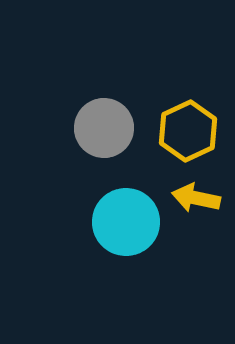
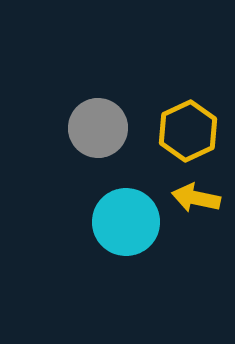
gray circle: moved 6 px left
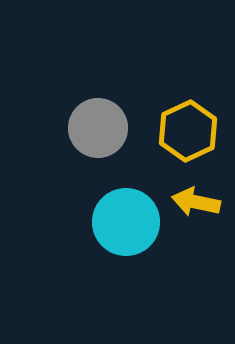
yellow arrow: moved 4 px down
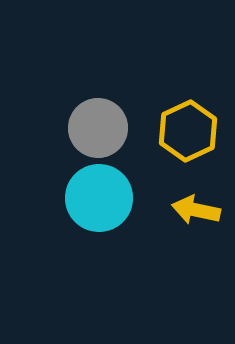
yellow arrow: moved 8 px down
cyan circle: moved 27 px left, 24 px up
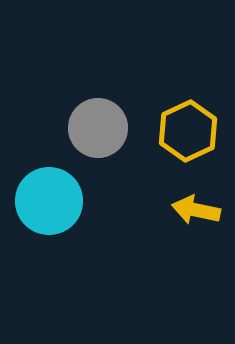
cyan circle: moved 50 px left, 3 px down
